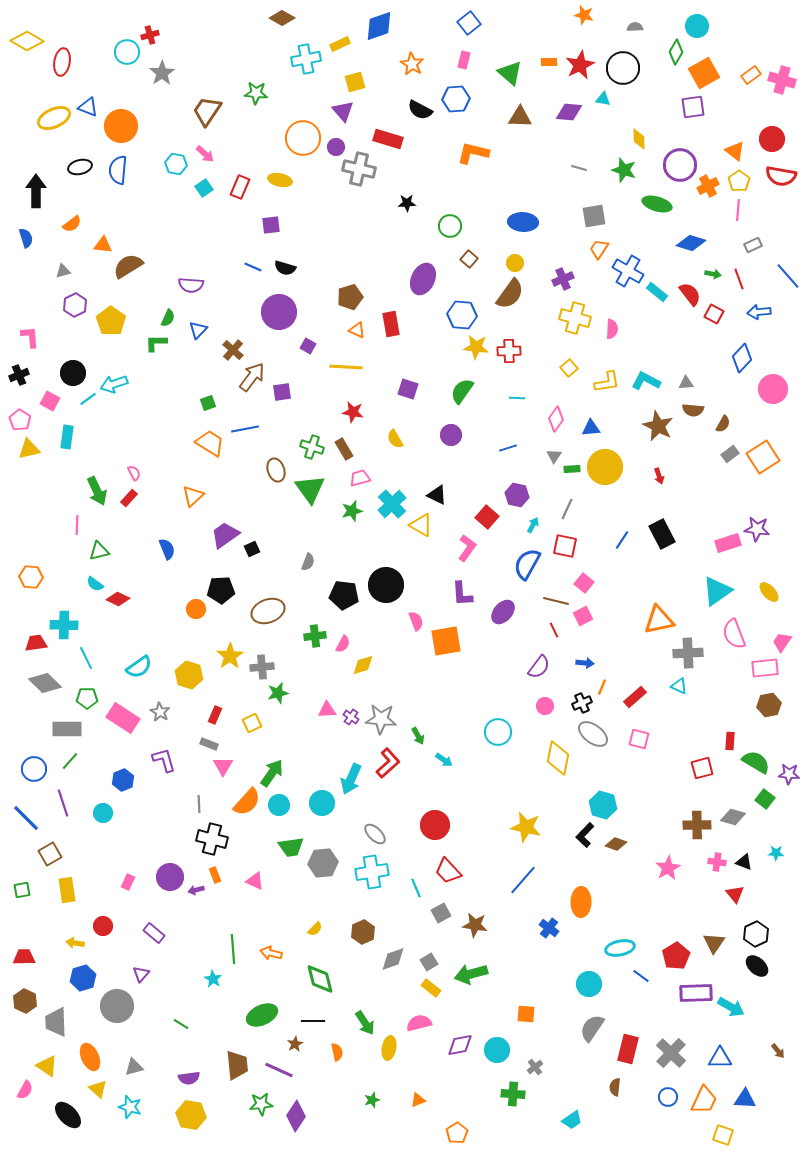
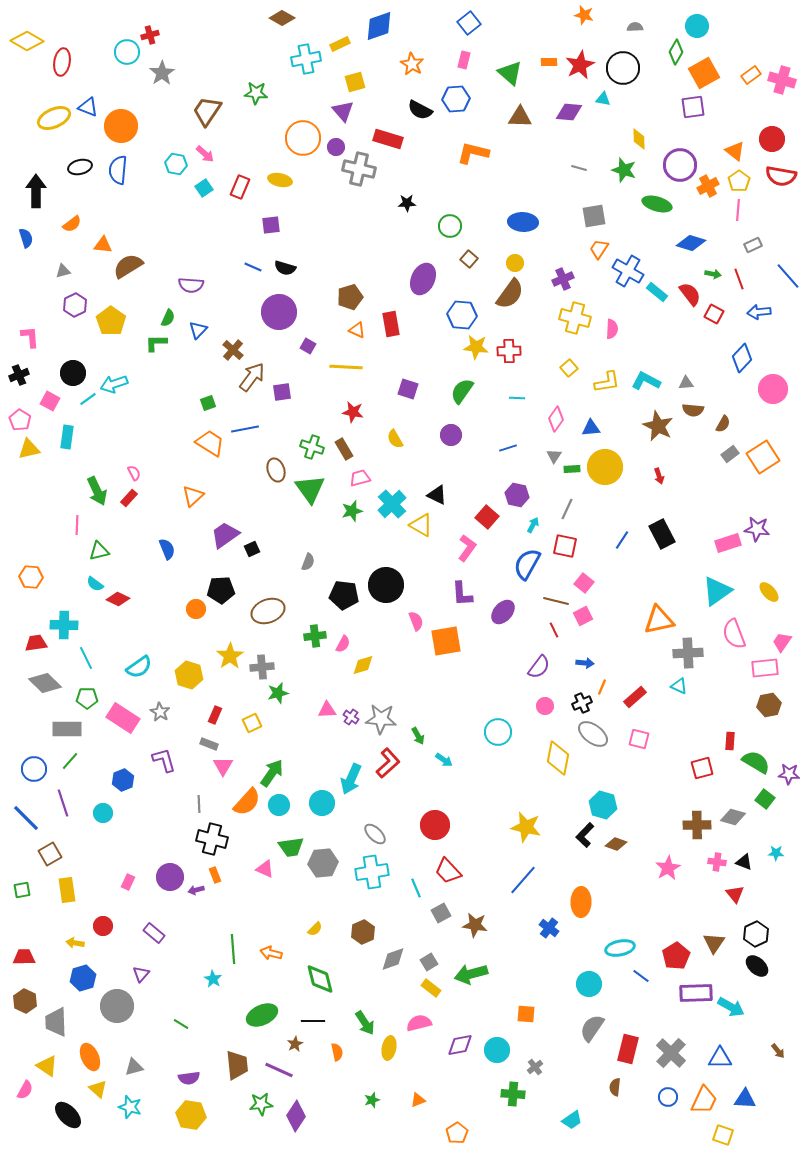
pink triangle at (255, 881): moved 10 px right, 12 px up
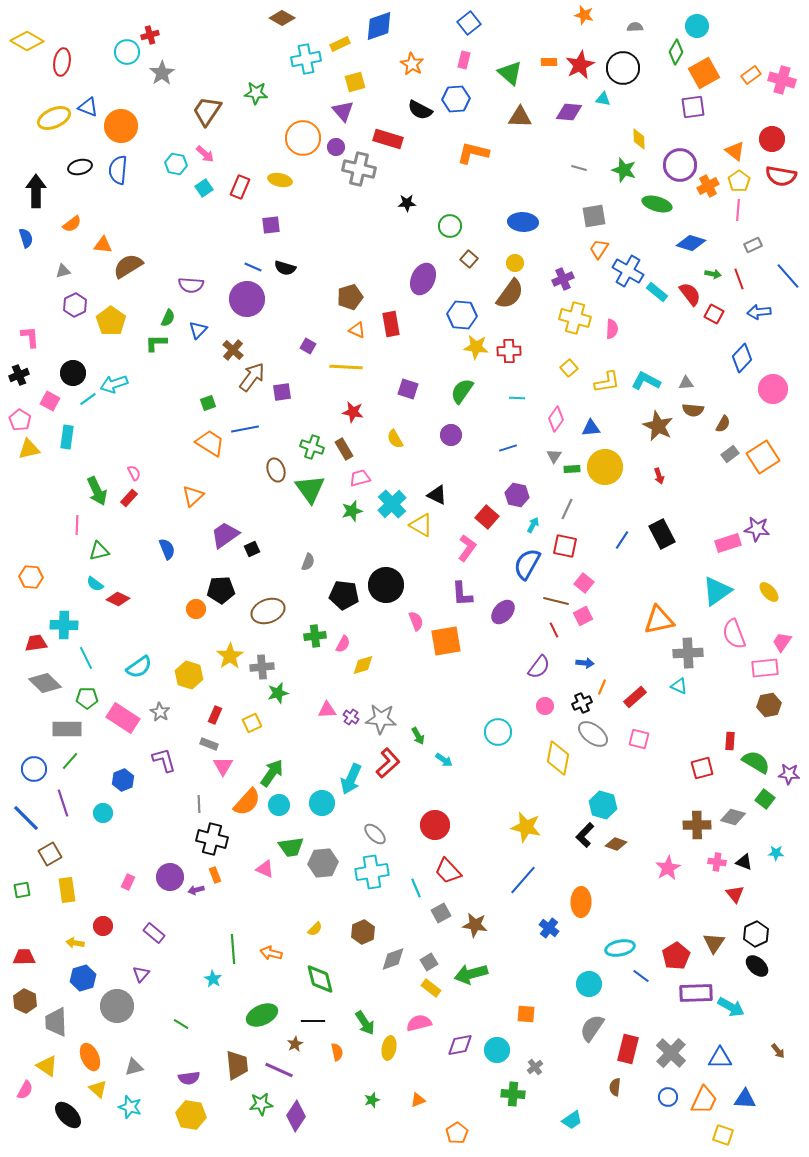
purple circle at (279, 312): moved 32 px left, 13 px up
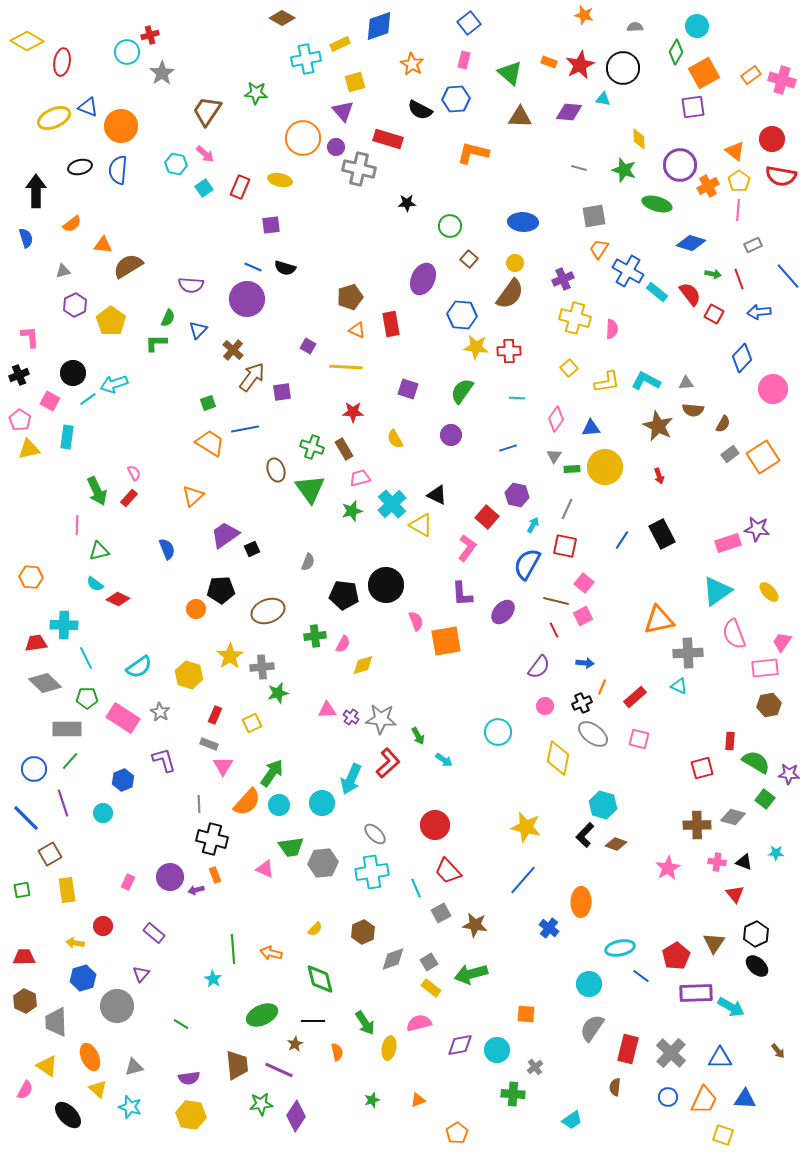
orange rectangle at (549, 62): rotated 21 degrees clockwise
red star at (353, 412): rotated 10 degrees counterclockwise
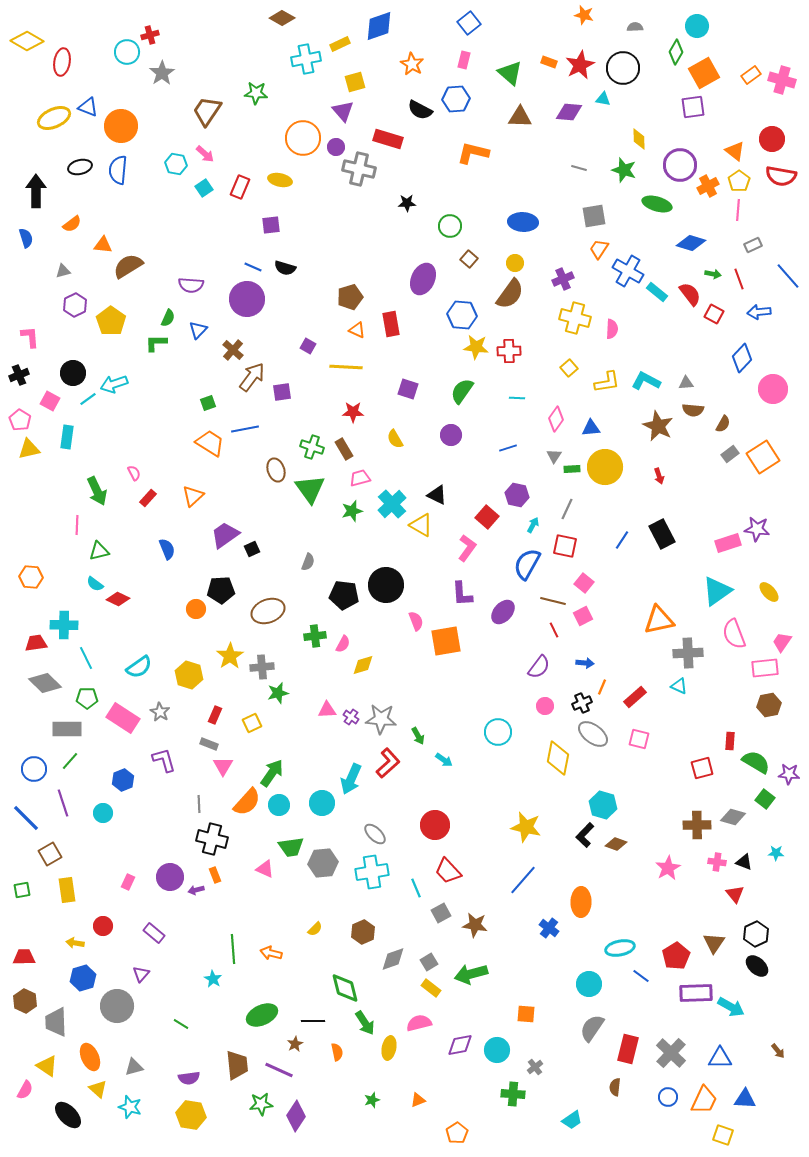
red rectangle at (129, 498): moved 19 px right
brown line at (556, 601): moved 3 px left
green diamond at (320, 979): moved 25 px right, 9 px down
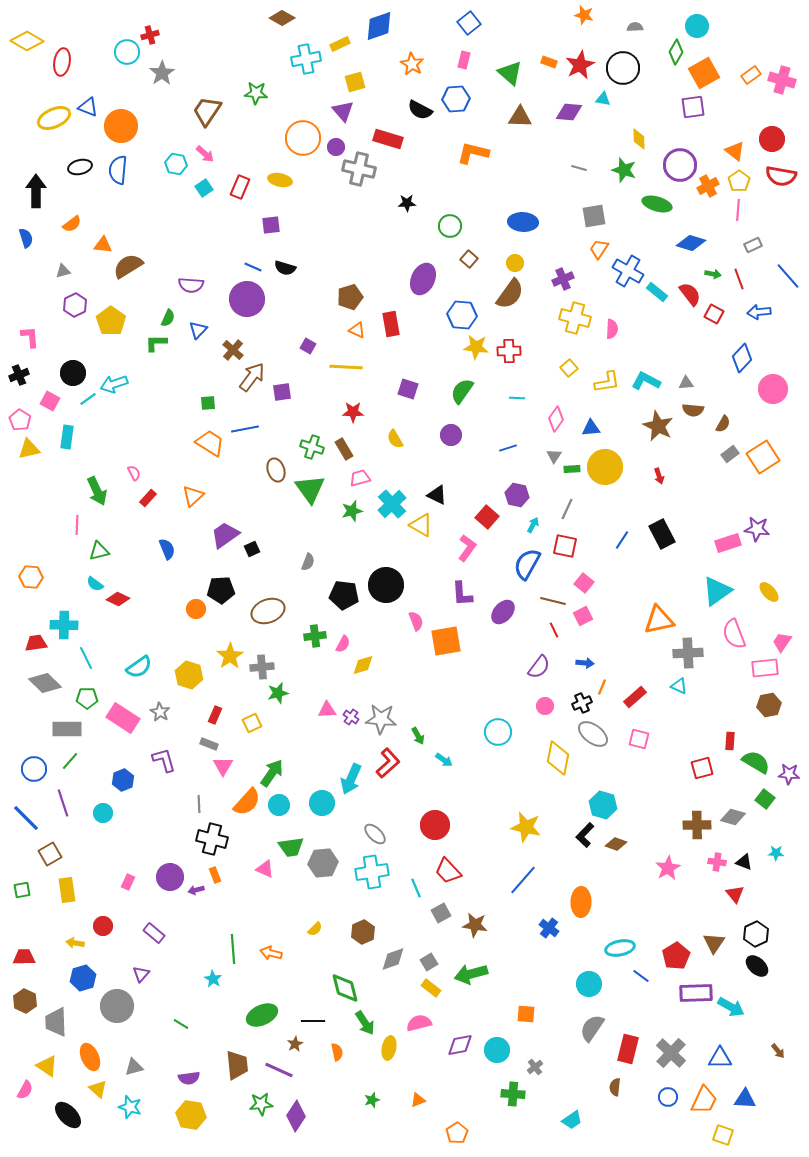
green square at (208, 403): rotated 14 degrees clockwise
